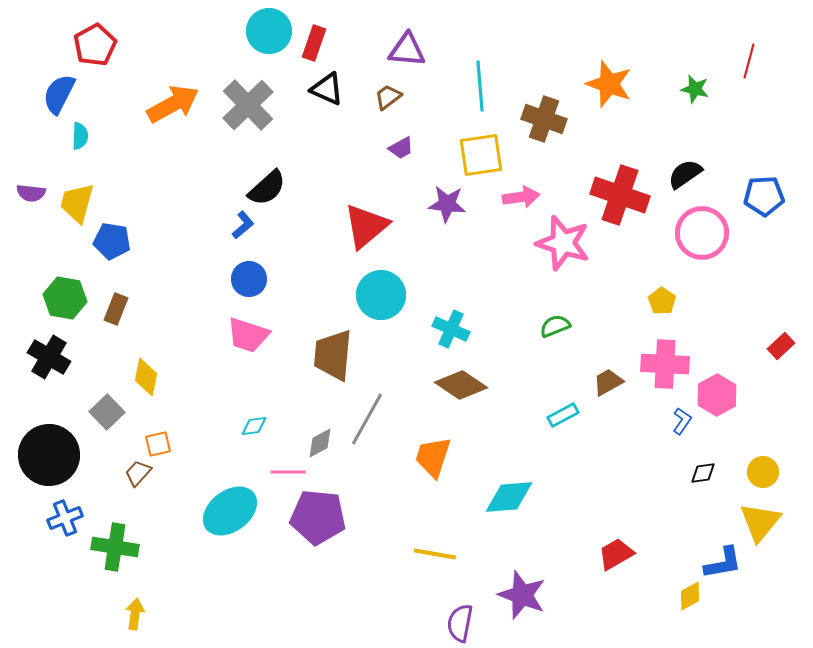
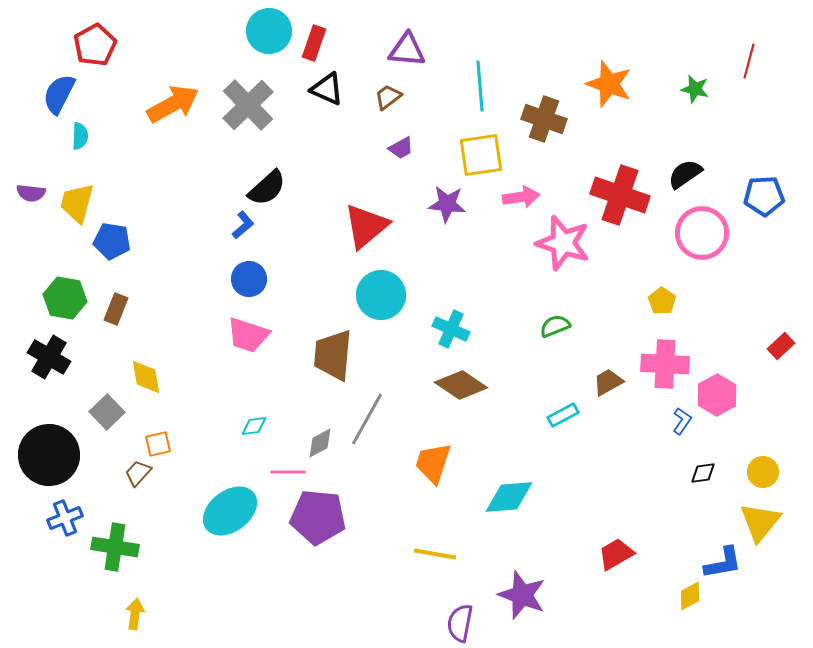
yellow diamond at (146, 377): rotated 21 degrees counterclockwise
orange trapezoid at (433, 457): moved 6 px down
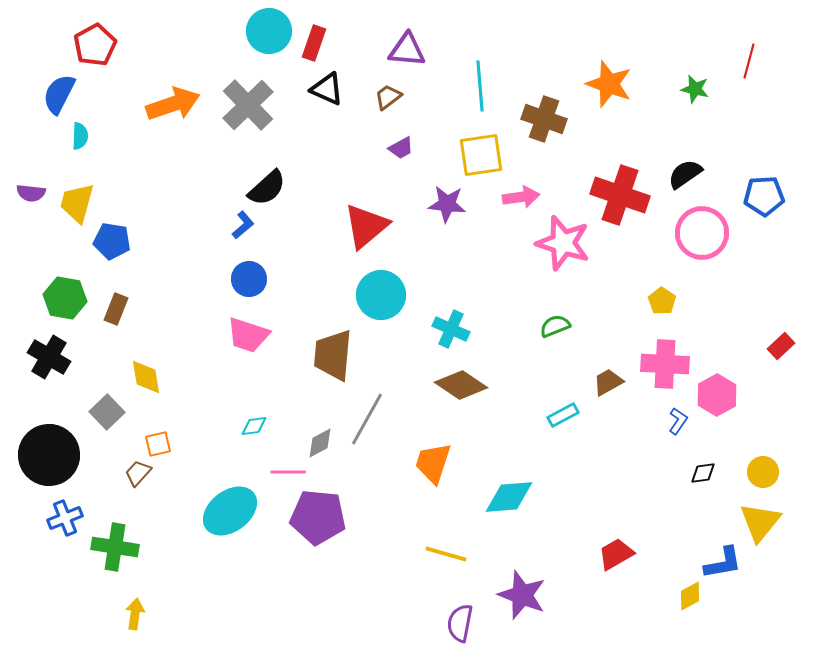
orange arrow at (173, 104): rotated 10 degrees clockwise
blue L-shape at (682, 421): moved 4 px left
yellow line at (435, 554): moved 11 px right; rotated 6 degrees clockwise
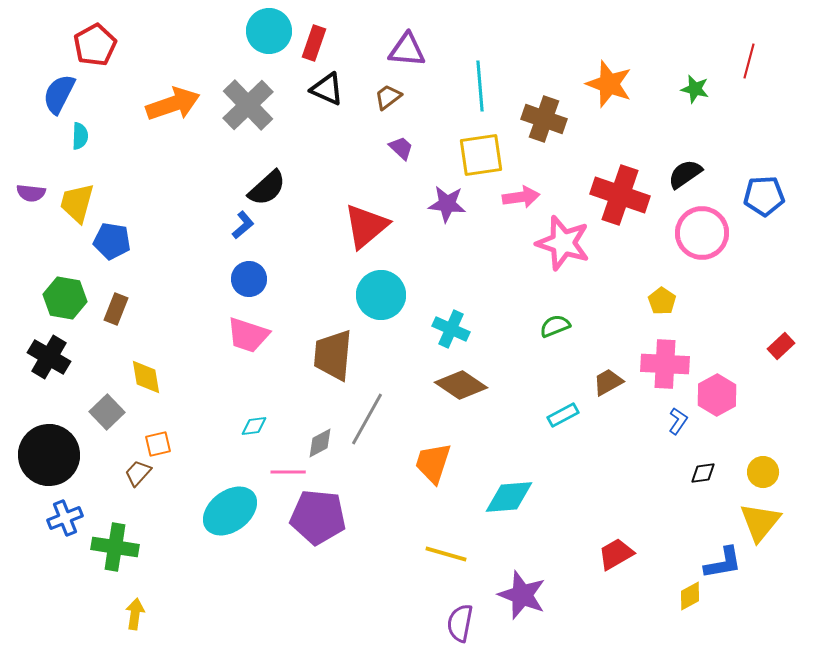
purple trapezoid at (401, 148): rotated 108 degrees counterclockwise
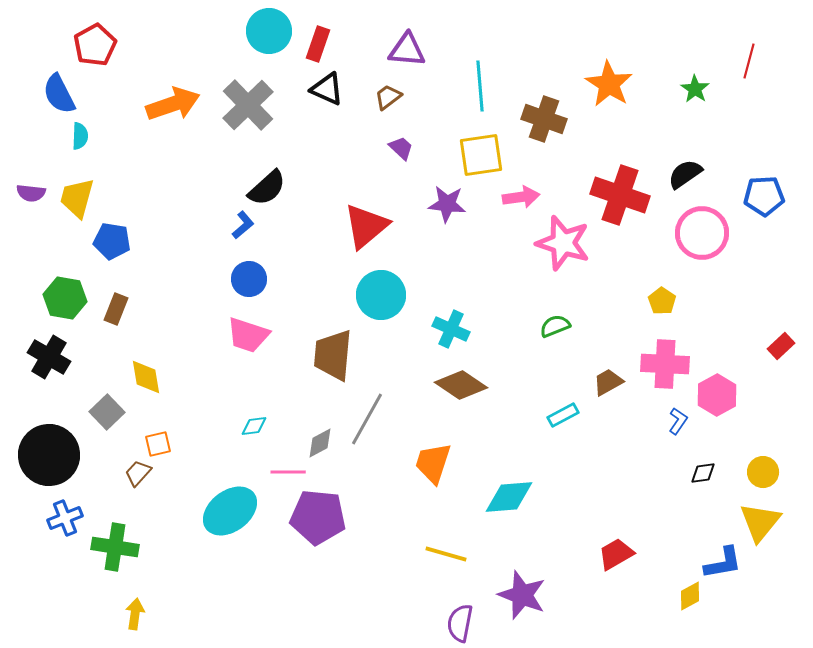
red rectangle at (314, 43): moved 4 px right, 1 px down
orange star at (609, 84): rotated 12 degrees clockwise
green star at (695, 89): rotated 20 degrees clockwise
blue semicircle at (59, 94): rotated 54 degrees counterclockwise
yellow trapezoid at (77, 203): moved 5 px up
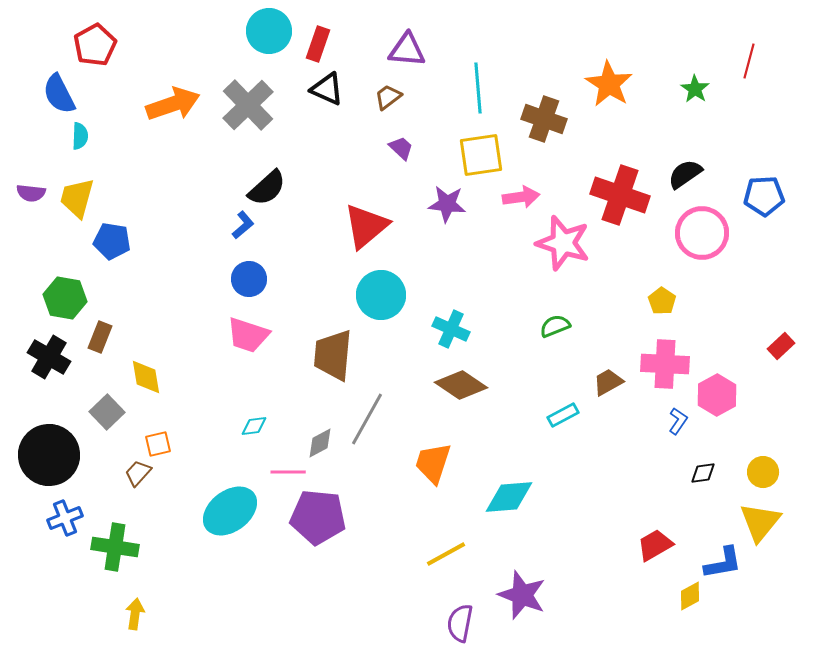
cyan line at (480, 86): moved 2 px left, 2 px down
brown rectangle at (116, 309): moved 16 px left, 28 px down
yellow line at (446, 554): rotated 45 degrees counterclockwise
red trapezoid at (616, 554): moved 39 px right, 9 px up
